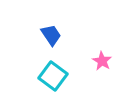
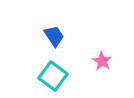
blue trapezoid: moved 3 px right, 1 px down
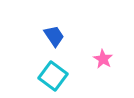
pink star: moved 1 px right, 2 px up
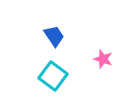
pink star: rotated 12 degrees counterclockwise
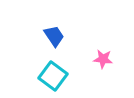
pink star: rotated 12 degrees counterclockwise
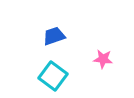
blue trapezoid: rotated 75 degrees counterclockwise
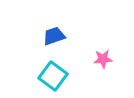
pink star: rotated 12 degrees counterclockwise
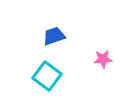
cyan square: moved 6 px left
